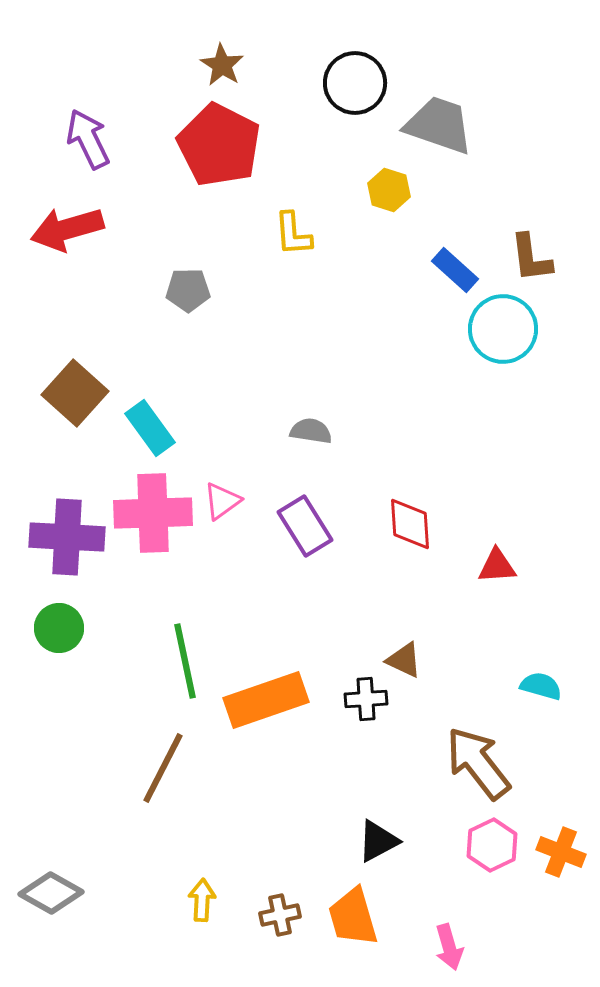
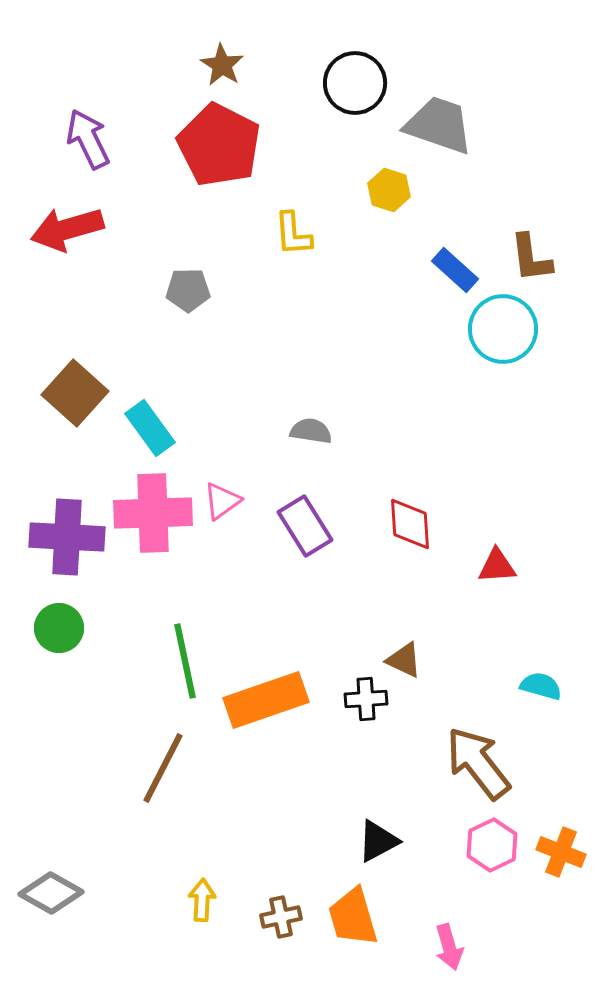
brown cross: moved 1 px right, 2 px down
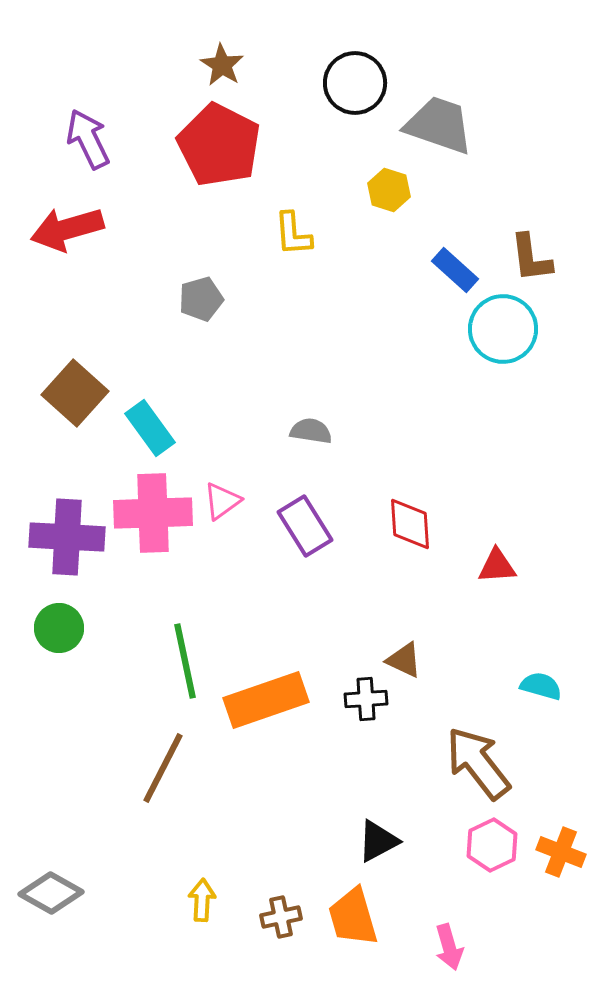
gray pentagon: moved 13 px right, 9 px down; rotated 15 degrees counterclockwise
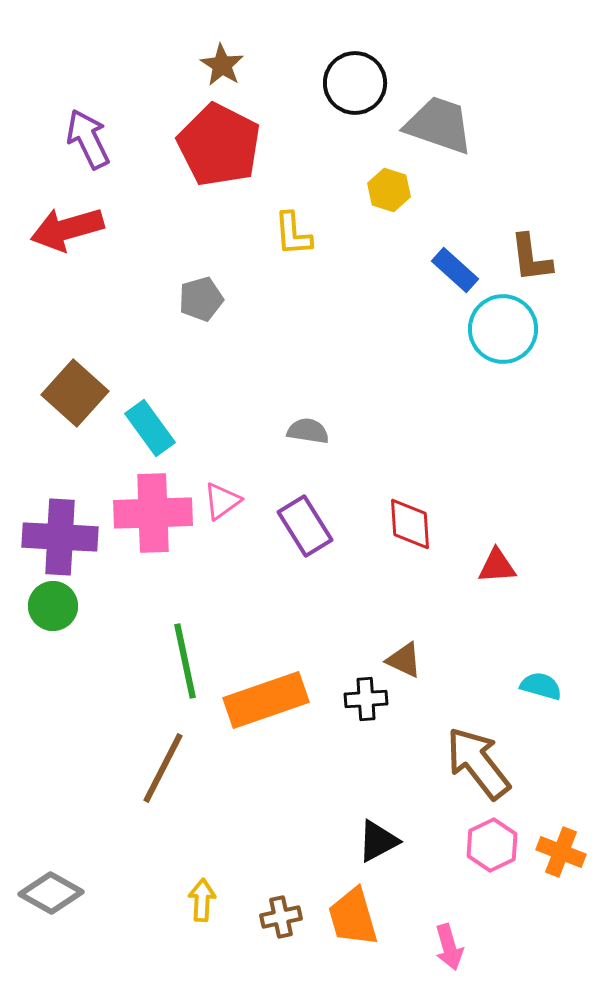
gray semicircle: moved 3 px left
purple cross: moved 7 px left
green circle: moved 6 px left, 22 px up
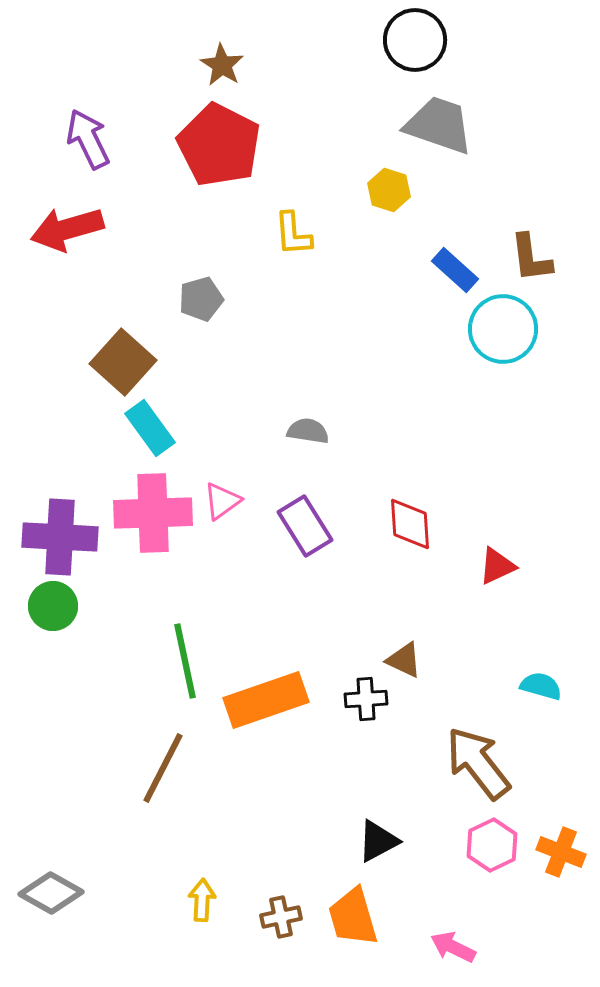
black circle: moved 60 px right, 43 px up
brown square: moved 48 px right, 31 px up
red triangle: rotated 21 degrees counterclockwise
pink arrow: moved 4 px right; rotated 132 degrees clockwise
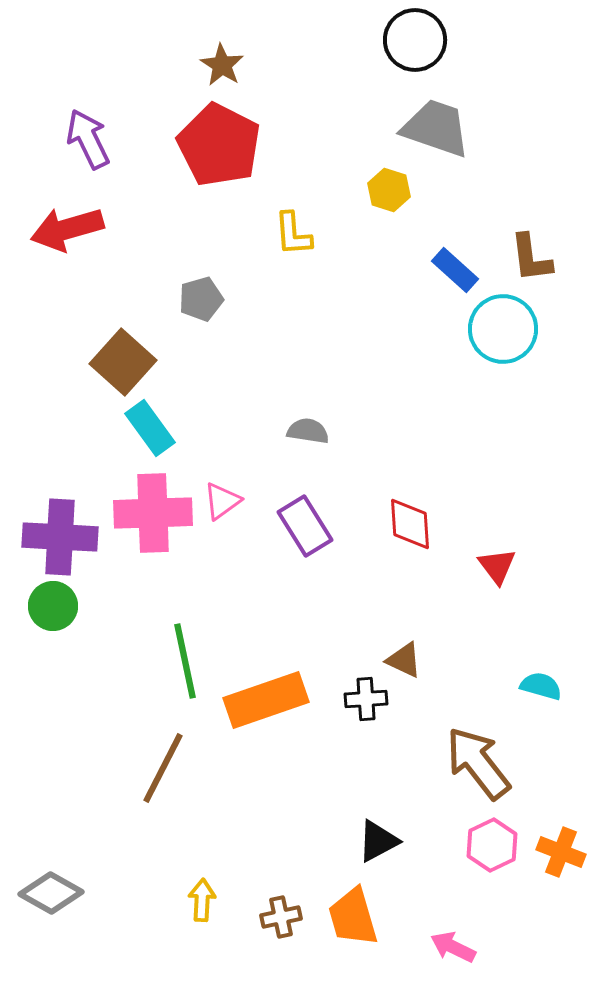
gray trapezoid: moved 3 px left, 3 px down
red triangle: rotated 42 degrees counterclockwise
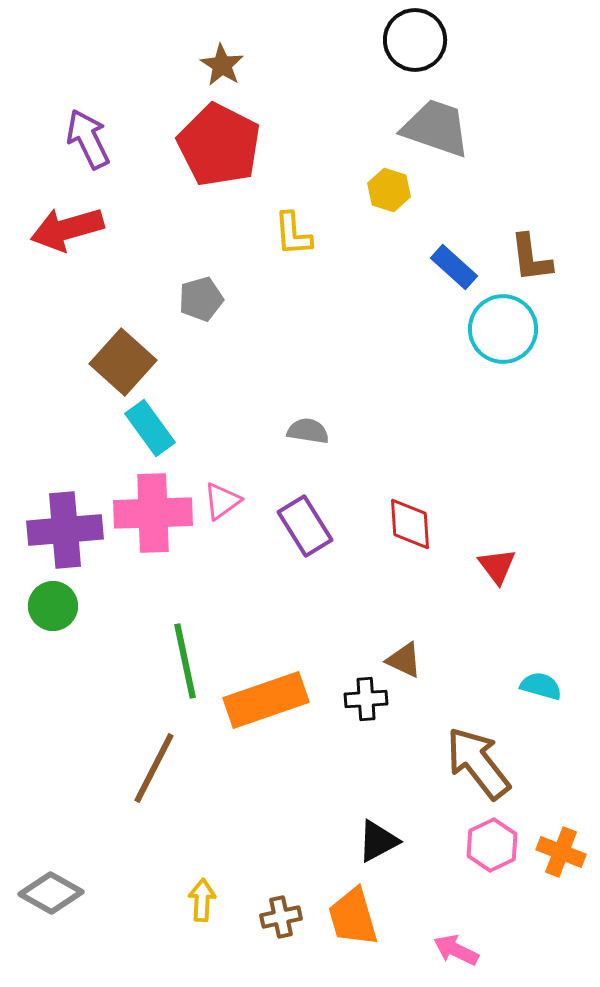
blue rectangle: moved 1 px left, 3 px up
purple cross: moved 5 px right, 7 px up; rotated 8 degrees counterclockwise
brown line: moved 9 px left
pink arrow: moved 3 px right, 3 px down
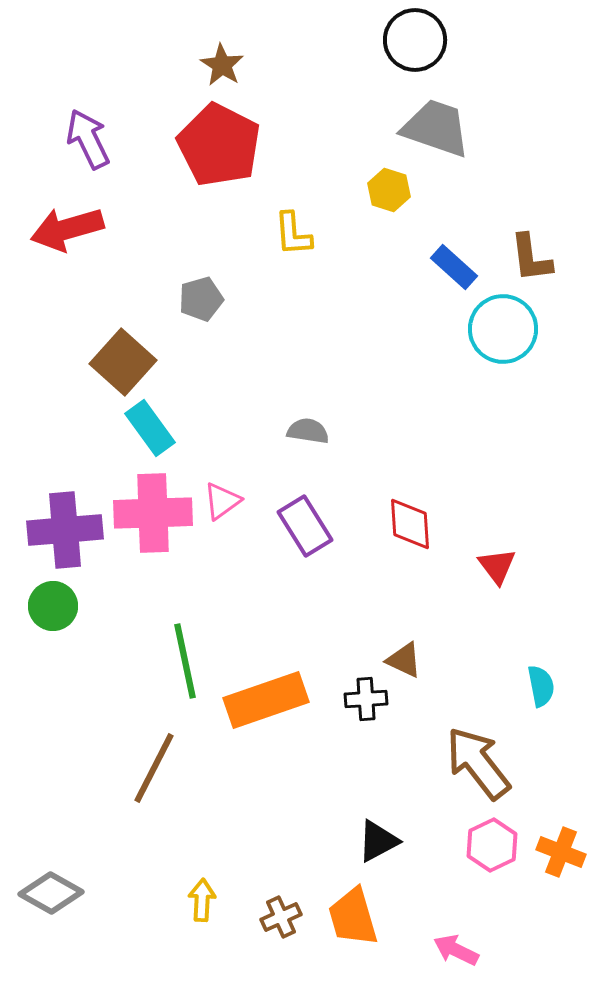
cyan semicircle: rotated 63 degrees clockwise
brown cross: rotated 12 degrees counterclockwise
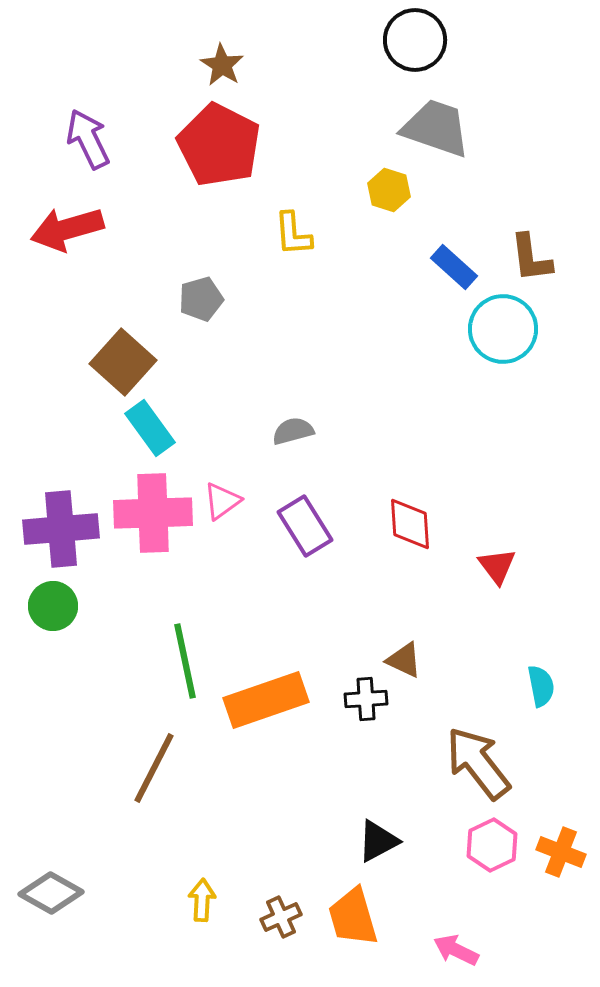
gray semicircle: moved 15 px left; rotated 24 degrees counterclockwise
purple cross: moved 4 px left, 1 px up
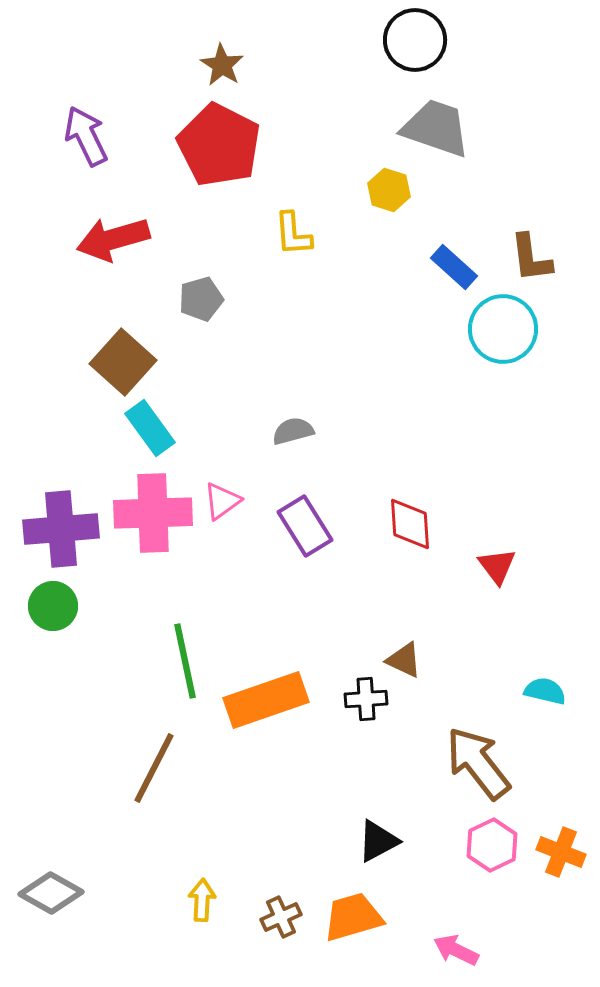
purple arrow: moved 2 px left, 3 px up
red arrow: moved 46 px right, 10 px down
cyan semicircle: moved 4 px right, 5 px down; rotated 66 degrees counterclockwise
orange trapezoid: rotated 90 degrees clockwise
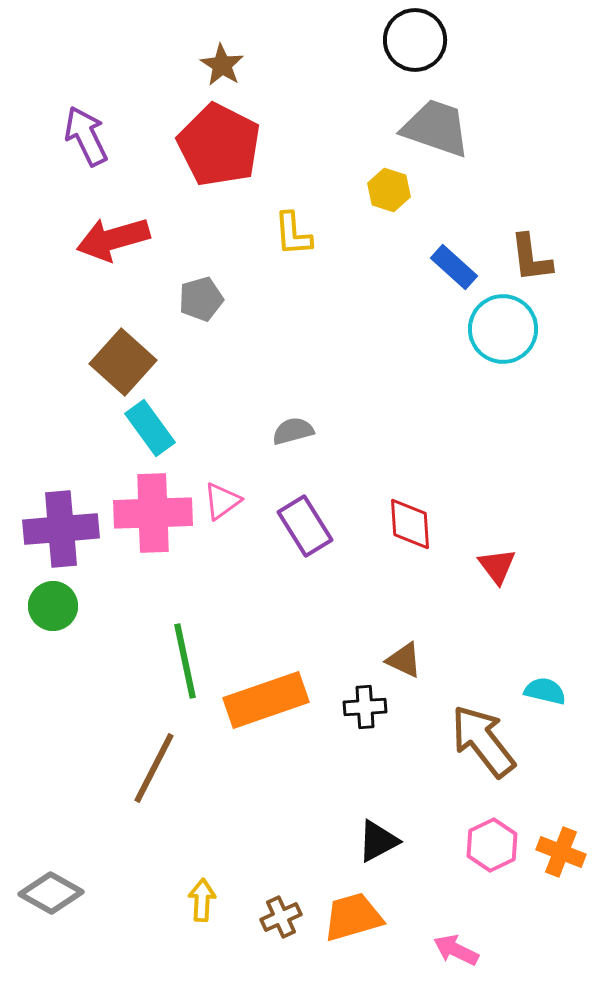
black cross: moved 1 px left, 8 px down
brown arrow: moved 5 px right, 22 px up
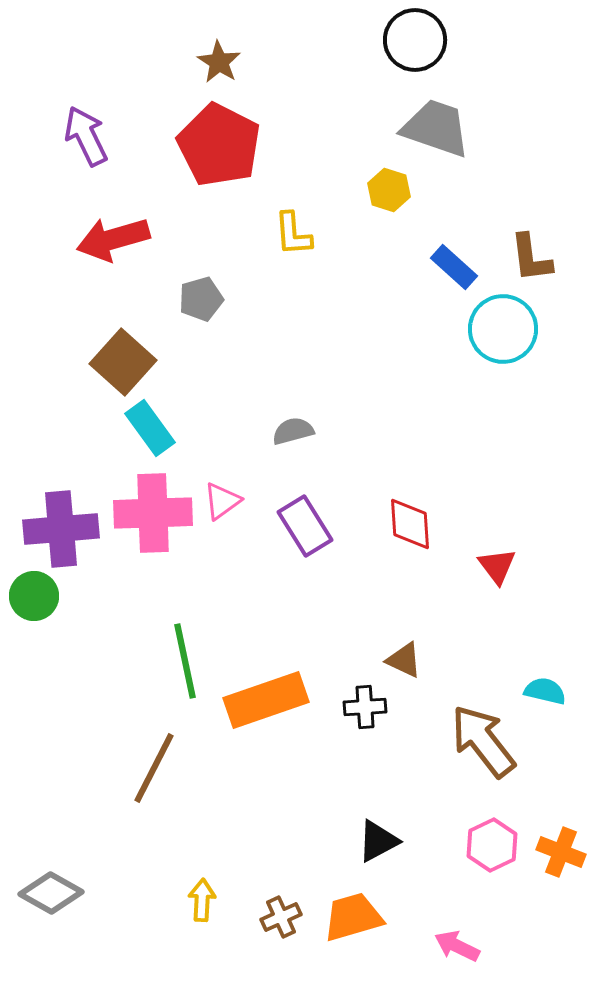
brown star: moved 3 px left, 3 px up
green circle: moved 19 px left, 10 px up
pink arrow: moved 1 px right, 4 px up
